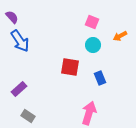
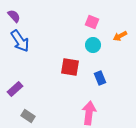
purple semicircle: moved 2 px right, 1 px up
purple rectangle: moved 4 px left
pink arrow: rotated 10 degrees counterclockwise
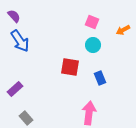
orange arrow: moved 3 px right, 6 px up
gray rectangle: moved 2 px left, 2 px down; rotated 16 degrees clockwise
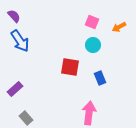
orange arrow: moved 4 px left, 3 px up
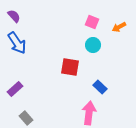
blue arrow: moved 3 px left, 2 px down
blue rectangle: moved 9 px down; rotated 24 degrees counterclockwise
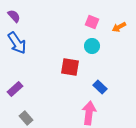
cyan circle: moved 1 px left, 1 px down
